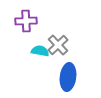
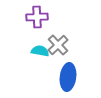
purple cross: moved 11 px right, 4 px up
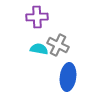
gray cross: rotated 20 degrees counterclockwise
cyan semicircle: moved 1 px left, 2 px up
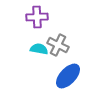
blue ellipse: moved 1 px up; rotated 36 degrees clockwise
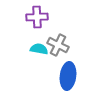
blue ellipse: rotated 36 degrees counterclockwise
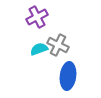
purple cross: rotated 25 degrees counterclockwise
cyan semicircle: rotated 30 degrees counterclockwise
